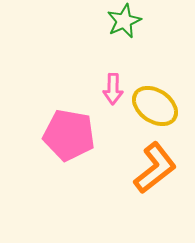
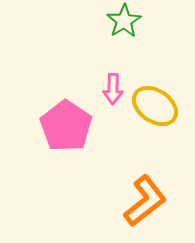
green star: rotated 8 degrees counterclockwise
pink pentagon: moved 3 px left, 9 px up; rotated 24 degrees clockwise
orange L-shape: moved 10 px left, 33 px down
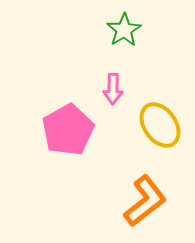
green star: moved 9 px down
yellow ellipse: moved 5 px right, 19 px down; rotated 21 degrees clockwise
pink pentagon: moved 2 px right, 4 px down; rotated 9 degrees clockwise
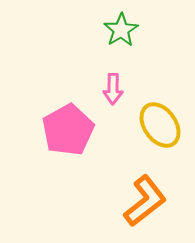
green star: moved 3 px left
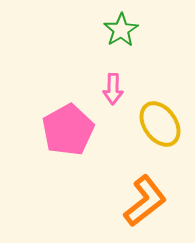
yellow ellipse: moved 1 px up
